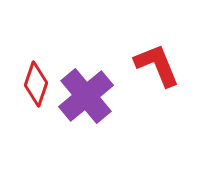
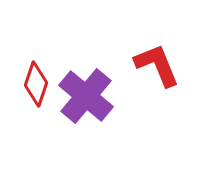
purple cross: rotated 10 degrees counterclockwise
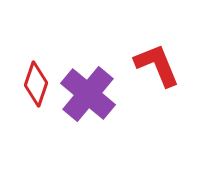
purple cross: moved 2 px right, 2 px up
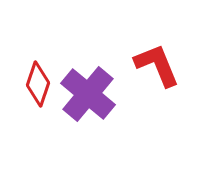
red diamond: moved 2 px right
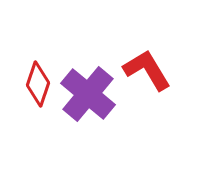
red L-shape: moved 10 px left, 5 px down; rotated 9 degrees counterclockwise
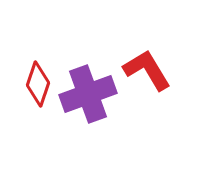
purple cross: rotated 30 degrees clockwise
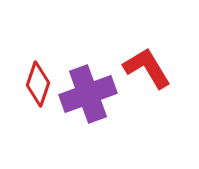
red L-shape: moved 2 px up
